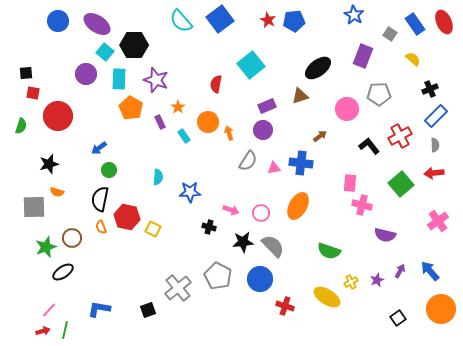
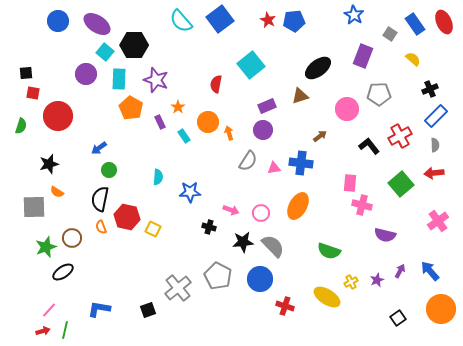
orange semicircle at (57, 192): rotated 16 degrees clockwise
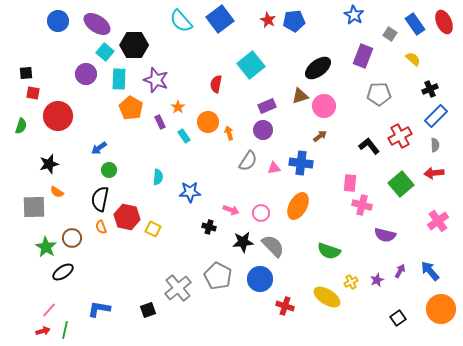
pink circle at (347, 109): moved 23 px left, 3 px up
green star at (46, 247): rotated 20 degrees counterclockwise
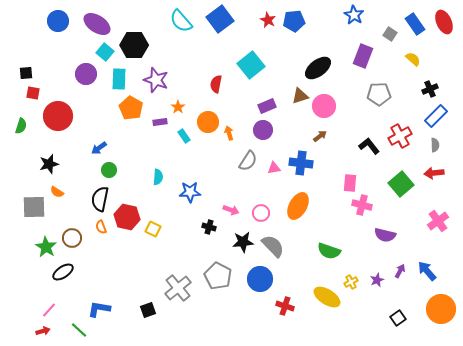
purple rectangle at (160, 122): rotated 72 degrees counterclockwise
blue arrow at (430, 271): moved 3 px left
green line at (65, 330): moved 14 px right; rotated 60 degrees counterclockwise
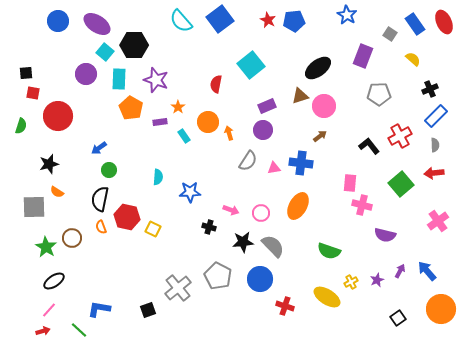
blue star at (354, 15): moved 7 px left
black ellipse at (63, 272): moved 9 px left, 9 px down
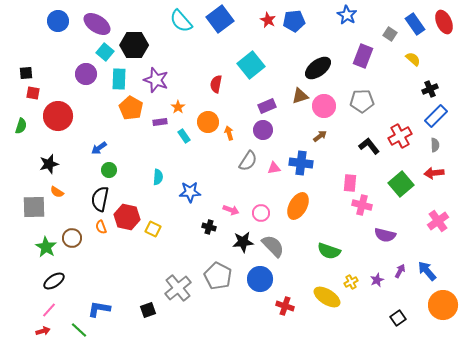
gray pentagon at (379, 94): moved 17 px left, 7 px down
orange circle at (441, 309): moved 2 px right, 4 px up
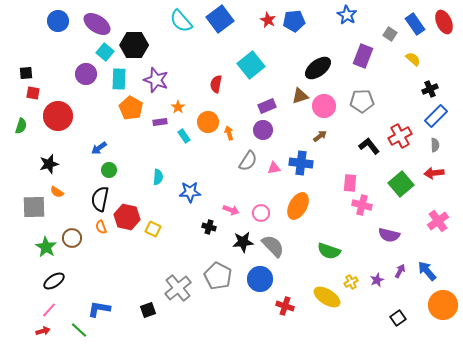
purple semicircle at (385, 235): moved 4 px right
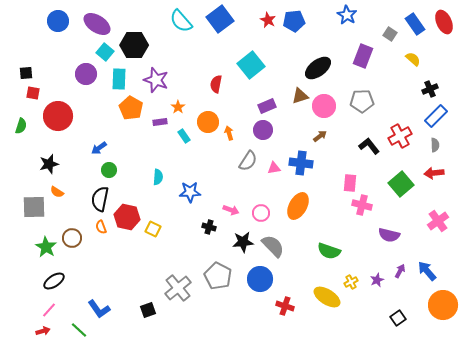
blue L-shape at (99, 309): rotated 135 degrees counterclockwise
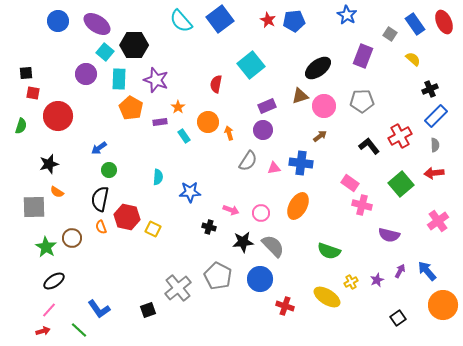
pink rectangle at (350, 183): rotated 60 degrees counterclockwise
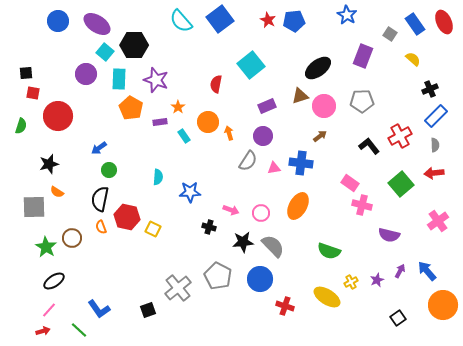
purple circle at (263, 130): moved 6 px down
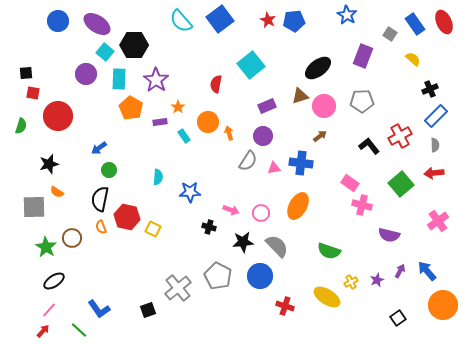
purple star at (156, 80): rotated 15 degrees clockwise
gray semicircle at (273, 246): moved 4 px right
blue circle at (260, 279): moved 3 px up
red arrow at (43, 331): rotated 32 degrees counterclockwise
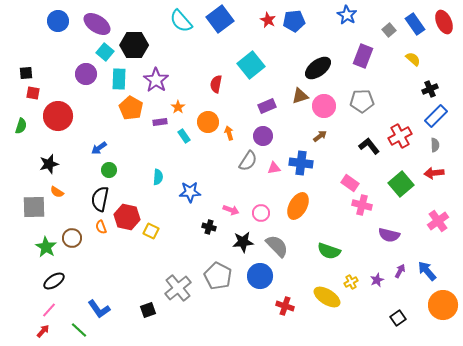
gray square at (390, 34): moved 1 px left, 4 px up; rotated 16 degrees clockwise
yellow square at (153, 229): moved 2 px left, 2 px down
